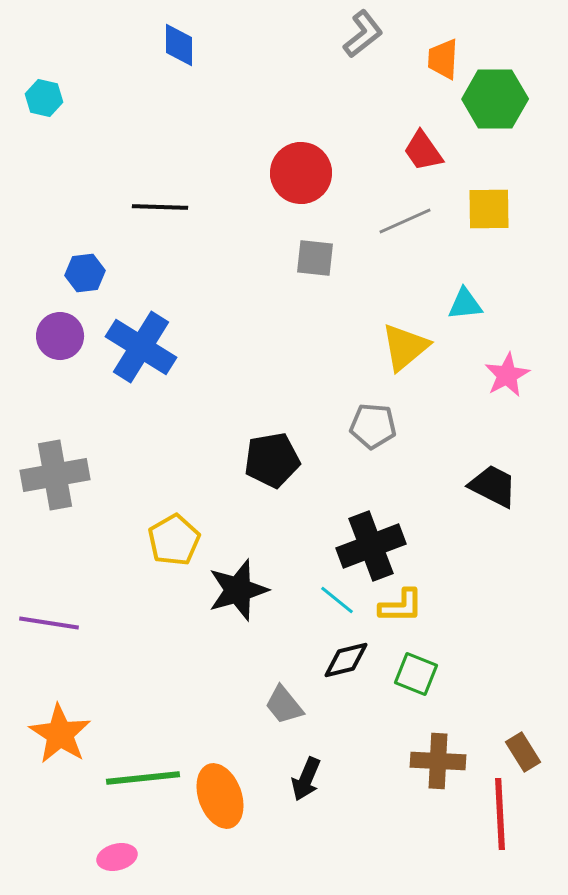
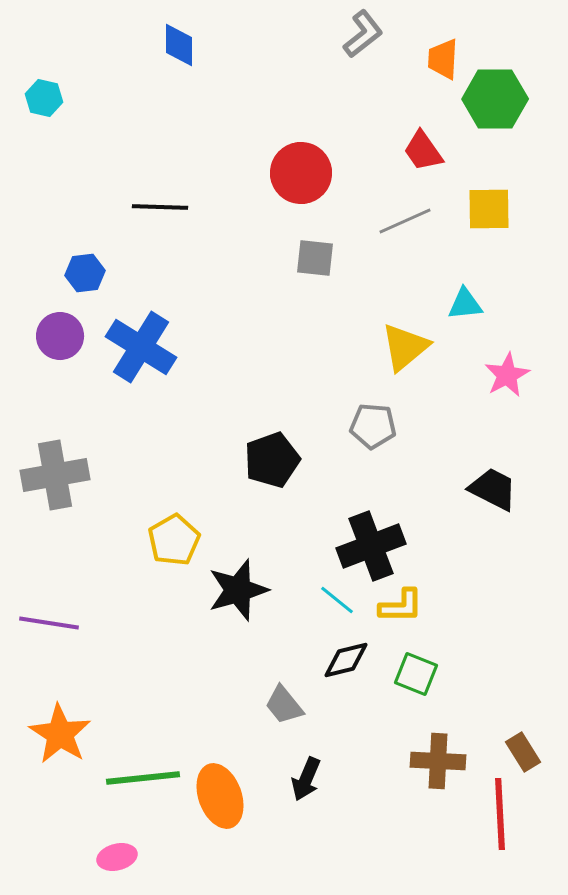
black pentagon: rotated 10 degrees counterclockwise
black trapezoid: moved 3 px down
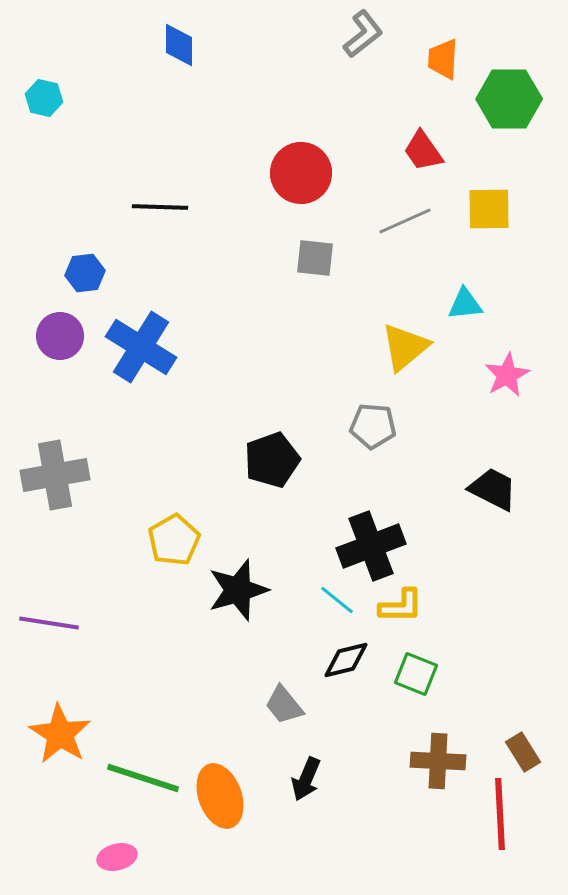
green hexagon: moved 14 px right
green line: rotated 24 degrees clockwise
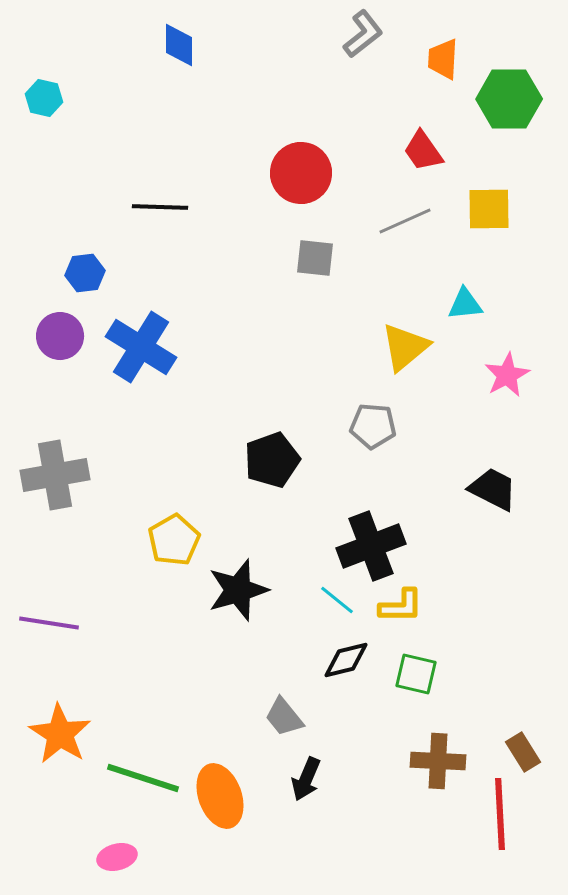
green square: rotated 9 degrees counterclockwise
gray trapezoid: moved 12 px down
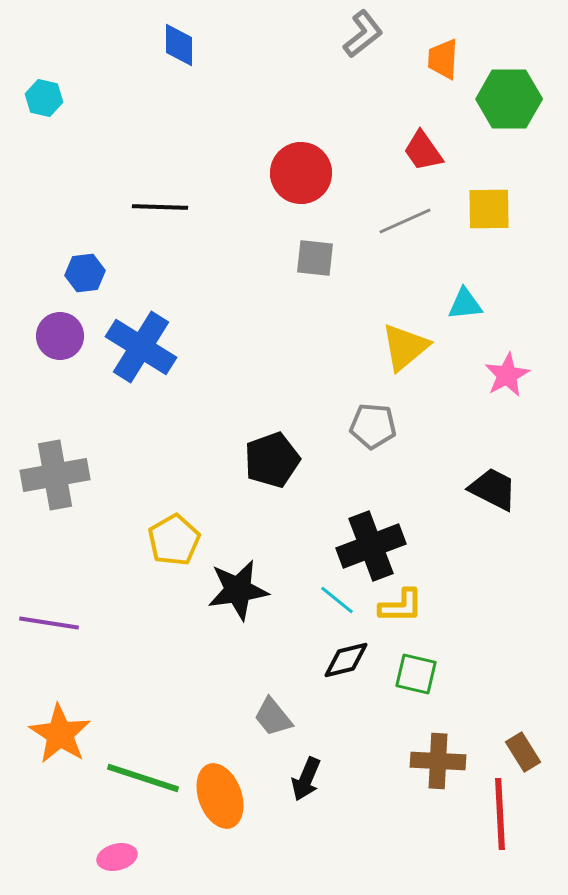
black star: rotated 8 degrees clockwise
gray trapezoid: moved 11 px left
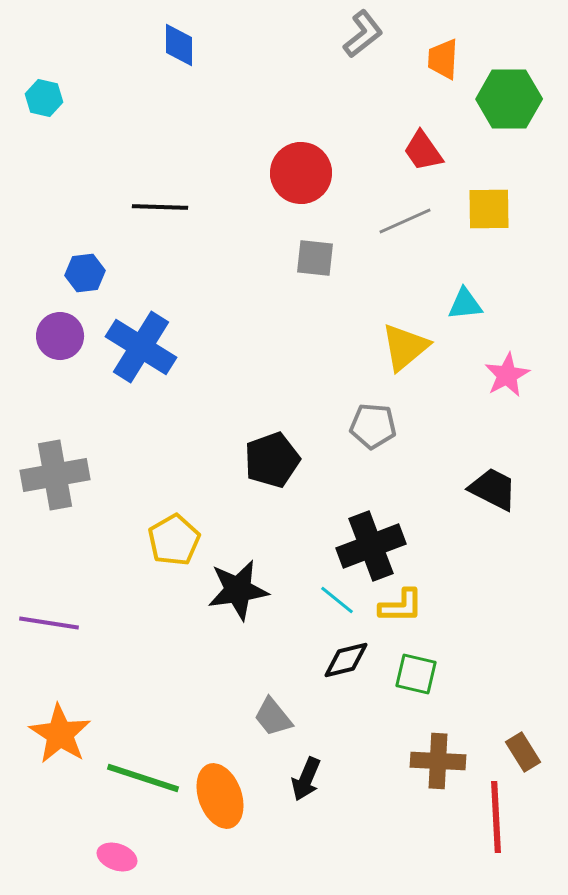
red line: moved 4 px left, 3 px down
pink ellipse: rotated 33 degrees clockwise
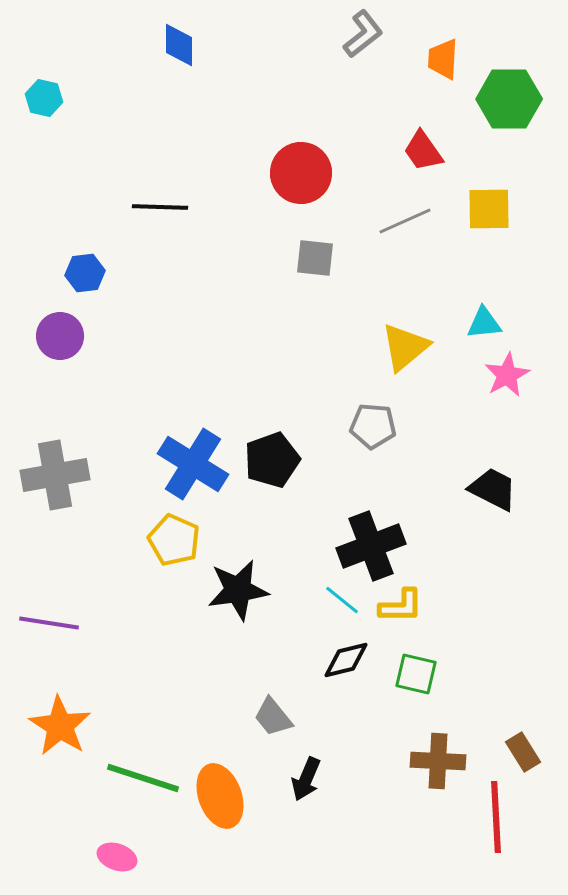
cyan triangle: moved 19 px right, 19 px down
blue cross: moved 52 px right, 117 px down
yellow pentagon: rotated 18 degrees counterclockwise
cyan line: moved 5 px right
orange star: moved 8 px up
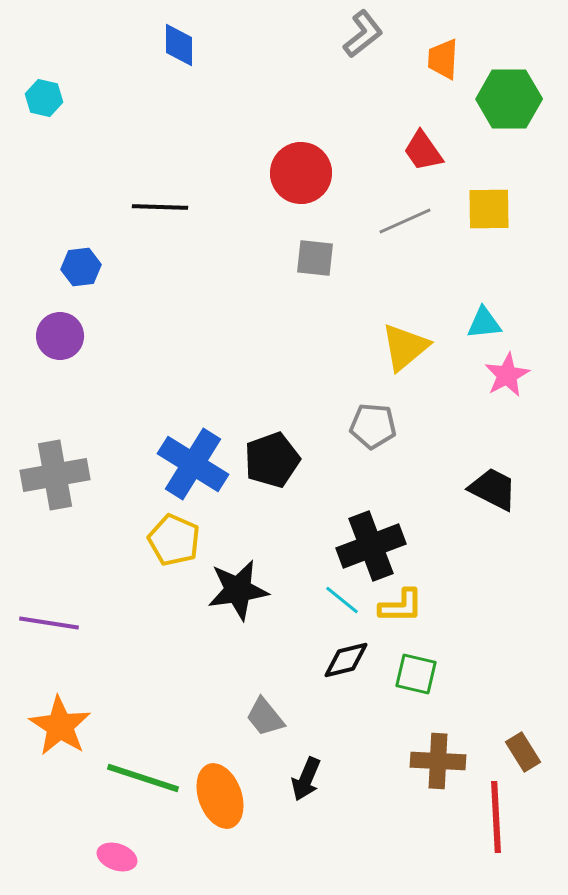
blue hexagon: moved 4 px left, 6 px up
gray trapezoid: moved 8 px left
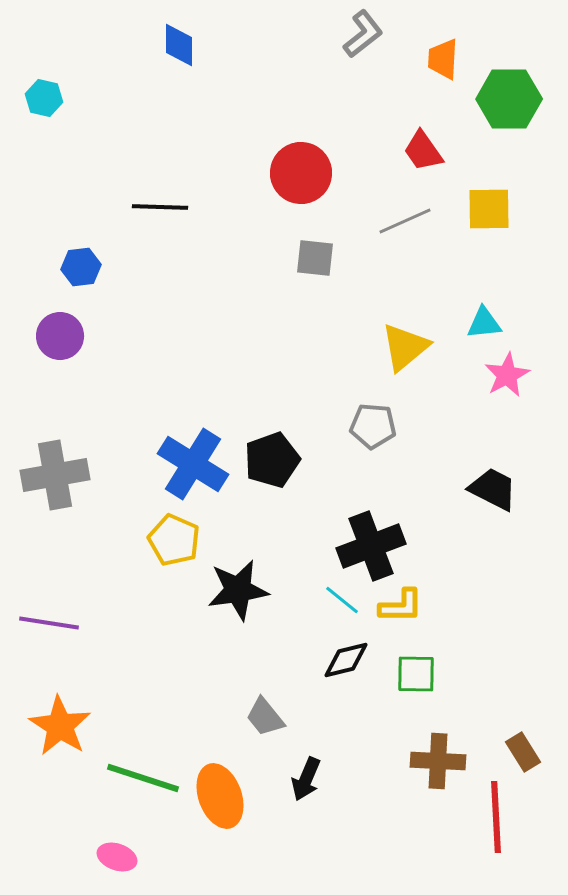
green square: rotated 12 degrees counterclockwise
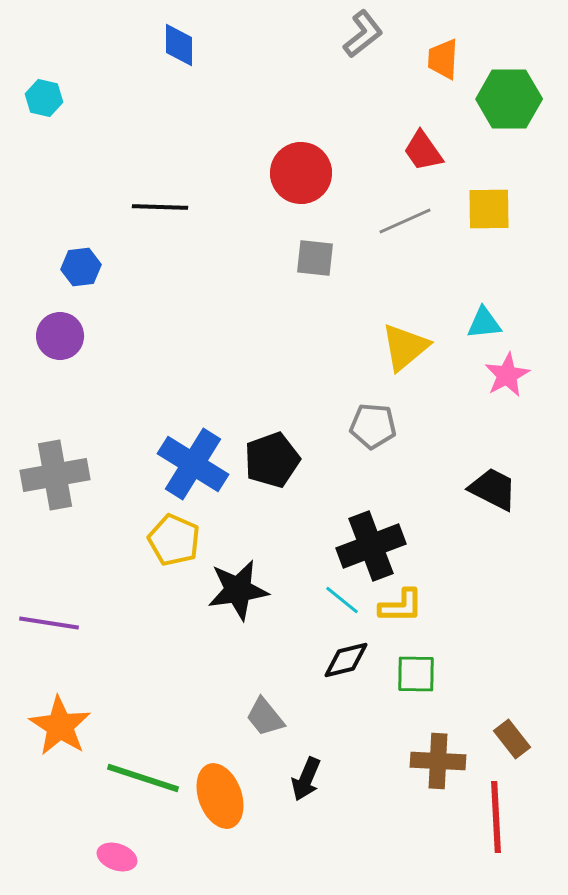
brown rectangle: moved 11 px left, 13 px up; rotated 6 degrees counterclockwise
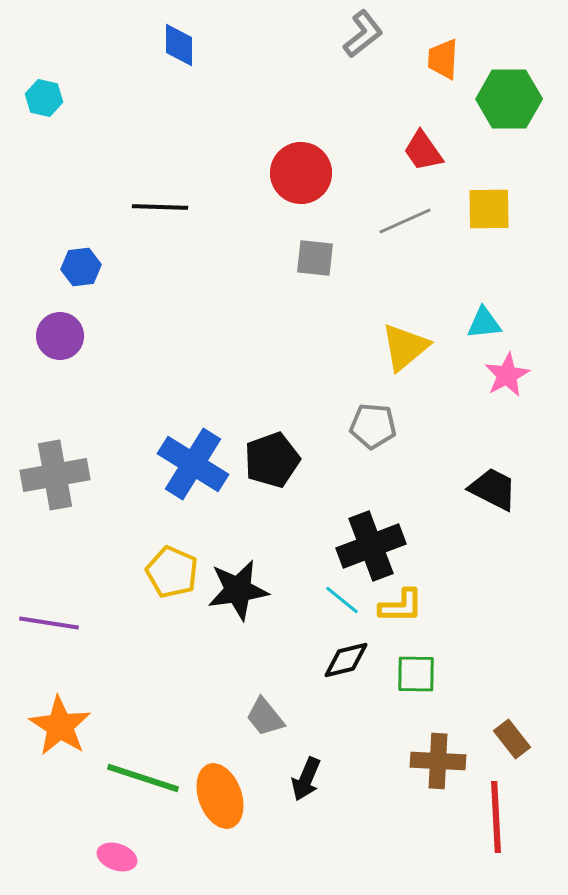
yellow pentagon: moved 2 px left, 32 px down
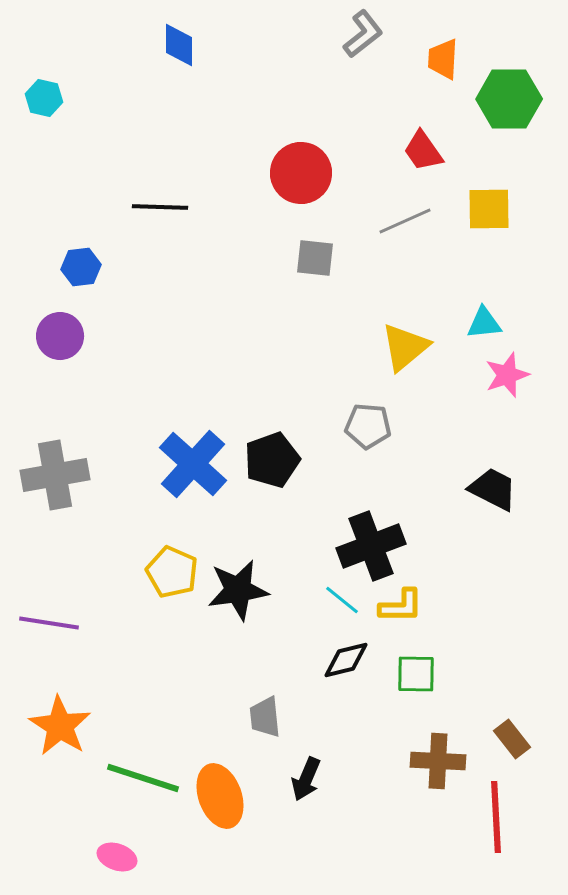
pink star: rotated 9 degrees clockwise
gray pentagon: moved 5 px left
blue cross: rotated 10 degrees clockwise
gray trapezoid: rotated 33 degrees clockwise
